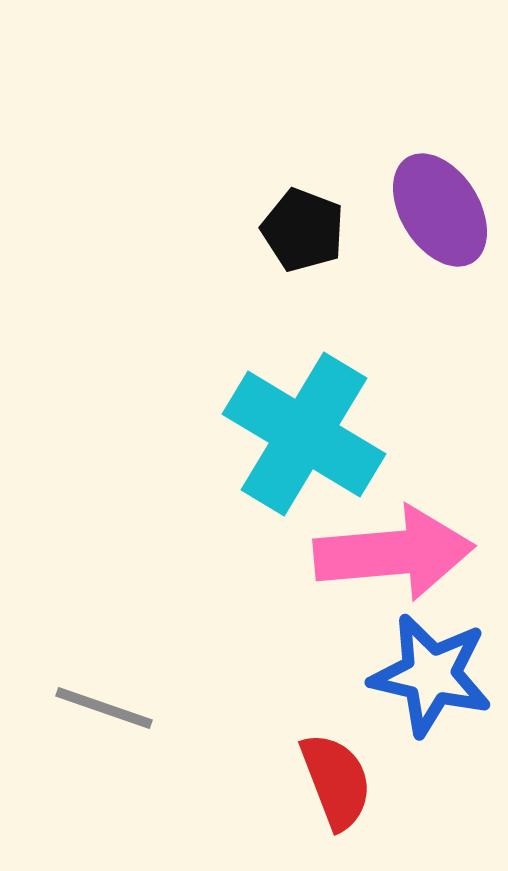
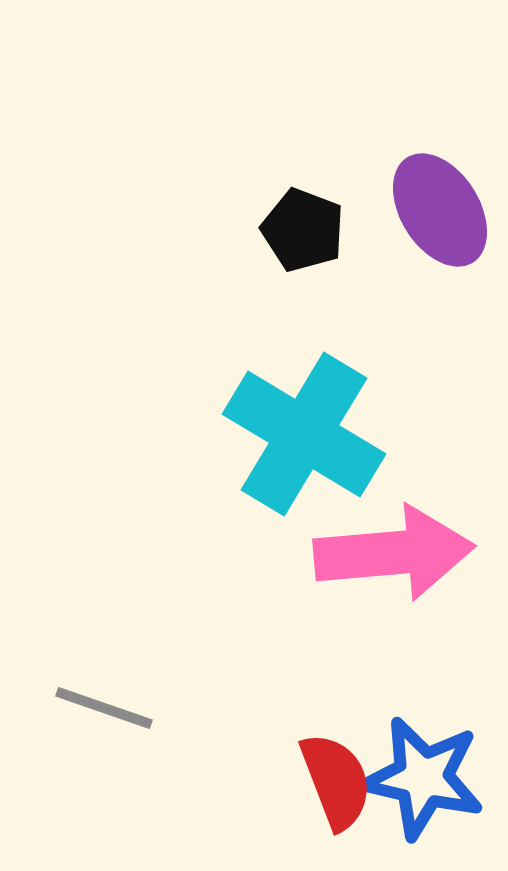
blue star: moved 8 px left, 103 px down
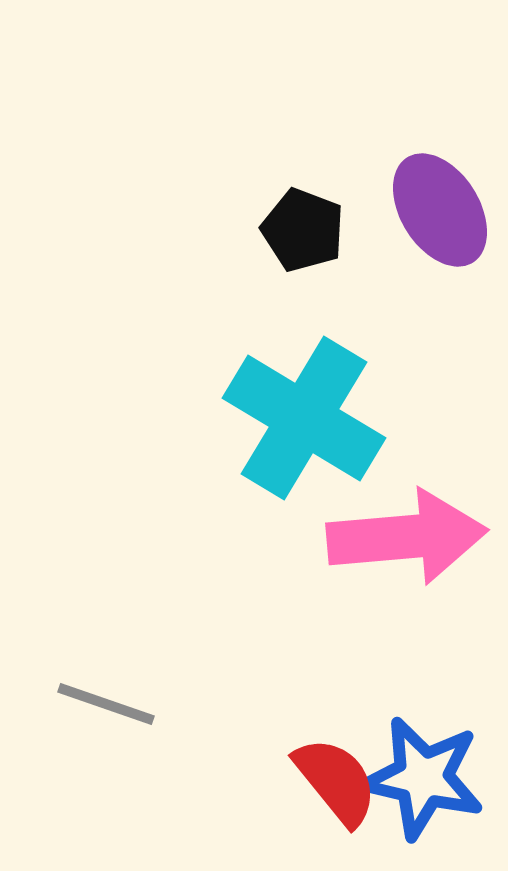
cyan cross: moved 16 px up
pink arrow: moved 13 px right, 16 px up
gray line: moved 2 px right, 4 px up
red semicircle: rotated 18 degrees counterclockwise
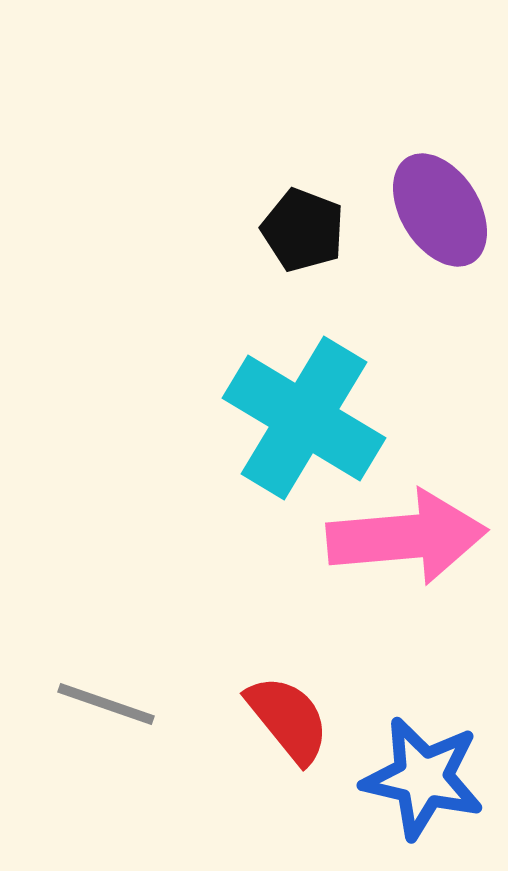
red semicircle: moved 48 px left, 62 px up
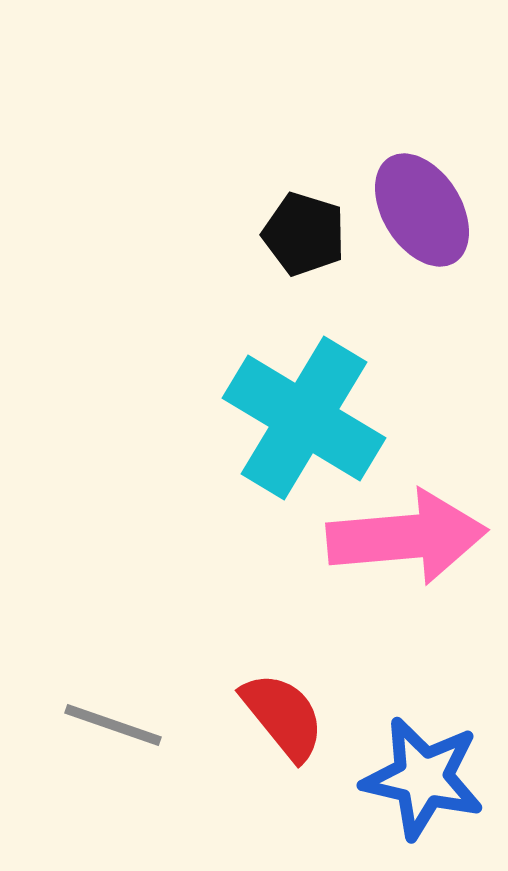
purple ellipse: moved 18 px left
black pentagon: moved 1 px right, 4 px down; rotated 4 degrees counterclockwise
gray line: moved 7 px right, 21 px down
red semicircle: moved 5 px left, 3 px up
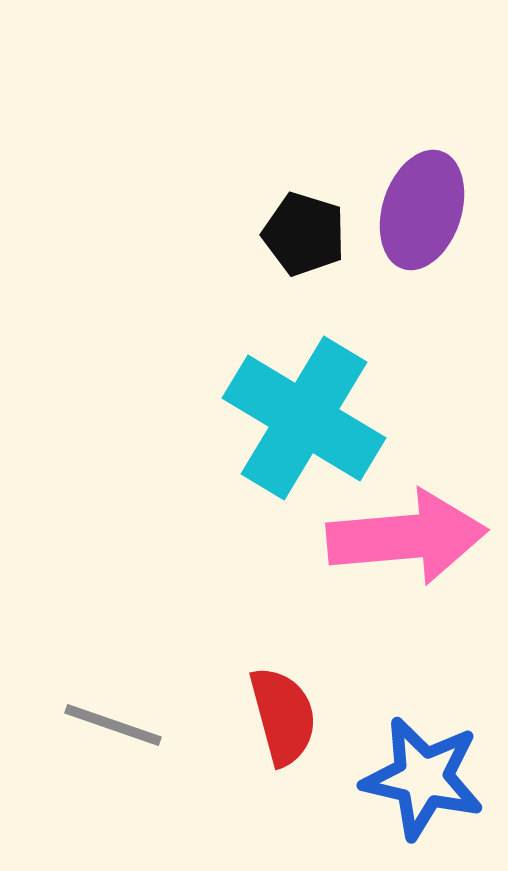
purple ellipse: rotated 50 degrees clockwise
red semicircle: rotated 24 degrees clockwise
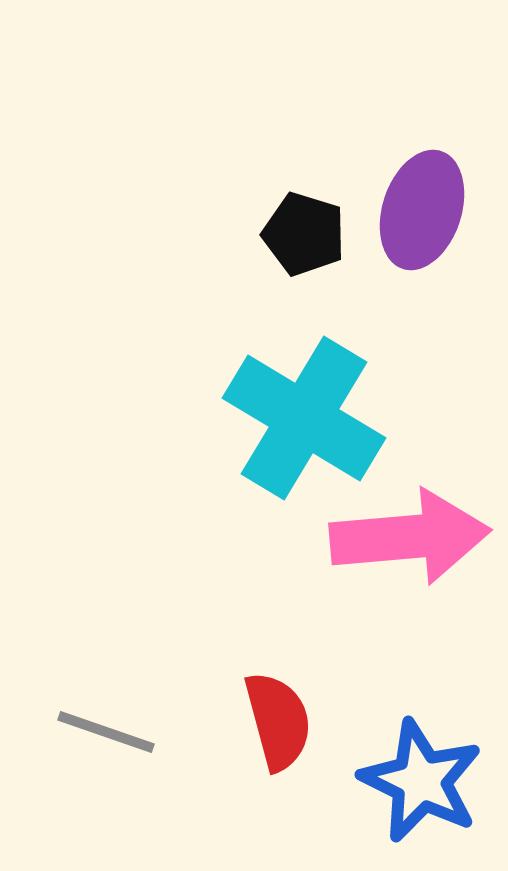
pink arrow: moved 3 px right
red semicircle: moved 5 px left, 5 px down
gray line: moved 7 px left, 7 px down
blue star: moved 2 px left, 3 px down; rotated 13 degrees clockwise
